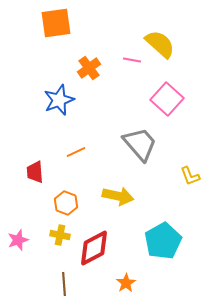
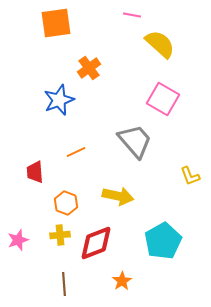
pink line: moved 45 px up
pink square: moved 4 px left; rotated 12 degrees counterclockwise
gray trapezoid: moved 5 px left, 3 px up
yellow cross: rotated 18 degrees counterclockwise
red diamond: moved 2 px right, 5 px up; rotated 6 degrees clockwise
orange star: moved 4 px left, 2 px up
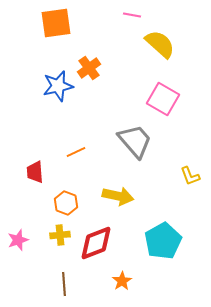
blue star: moved 1 px left, 14 px up; rotated 8 degrees clockwise
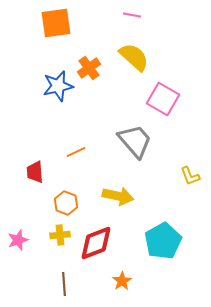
yellow semicircle: moved 26 px left, 13 px down
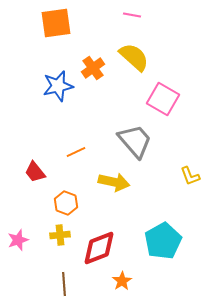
orange cross: moved 4 px right
red trapezoid: rotated 35 degrees counterclockwise
yellow arrow: moved 4 px left, 14 px up
red diamond: moved 3 px right, 5 px down
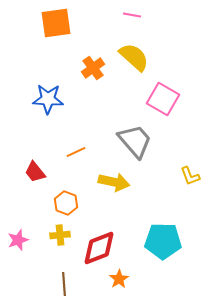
blue star: moved 10 px left, 13 px down; rotated 16 degrees clockwise
cyan pentagon: rotated 30 degrees clockwise
orange star: moved 3 px left, 2 px up
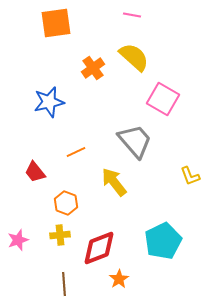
blue star: moved 1 px right, 3 px down; rotated 16 degrees counterclockwise
yellow arrow: rotated 140 degrees counterclockwise
cyan pentagon: rotated 27 degrees counterclockwise
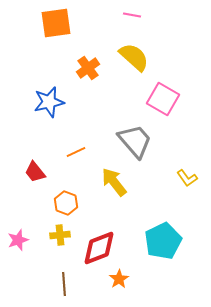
orange cross: moved 5 px left
yellow L-shape: moved 3 px left, 2 px down; rotated 15 degrees counterclockwise
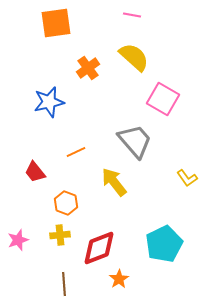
cyan pentagon: moved 1 px right, 3 px down
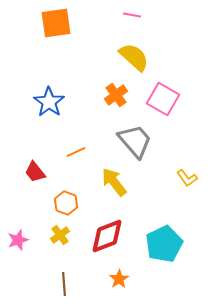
orange cross: moved 28 px right, 27 px down
blue star: rotated 24 degrees counterclockwise
yellow cross: rotated 30 degrees counterclockwise
red diamond: moved 8 px right, 12 px up
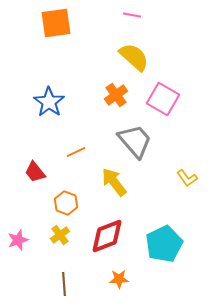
orange star: rotated 30 degrees clockwise
